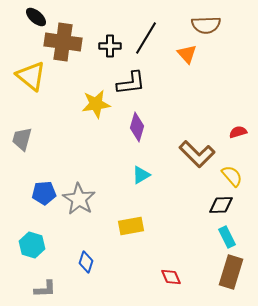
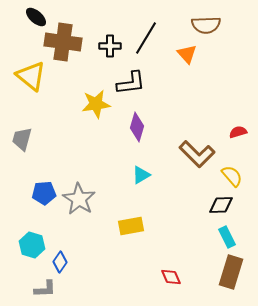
blue diamond: moved 26 px left; rotated 15 degrees clockwise
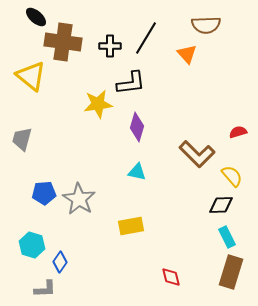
yellow star: moved 2 px right
cyan triangle: moved 4 px left, 3 px up; rotated 42 degrees clockwise
red diamond: rotated 10 degrees clockwise
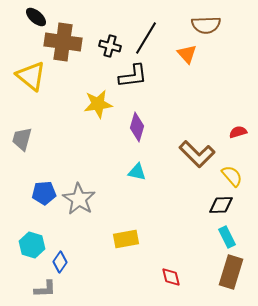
black cross: rotated 15 degrees clockwise
black L-shape: moved 2 px right, 7 px up
yellow rectangle: moved 5 px left, 13 px down
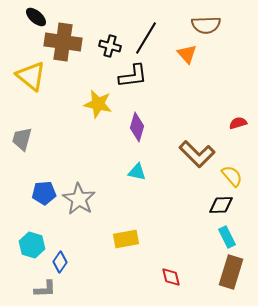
yellow star: rotated 20 degrees clockwise
red semicircle: moved 9 px up
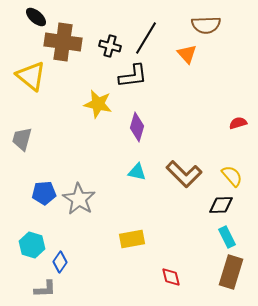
brown L-shape: moved 13 px left, 20 px down
yellow rectangle: moved 6 px right
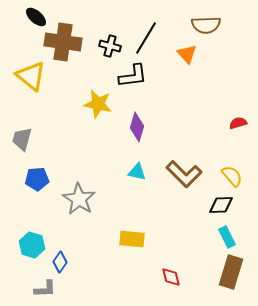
blue pentagon: moved 7 px left, 14 px up
yellow rectangle: rotated 15 degrees clockwise
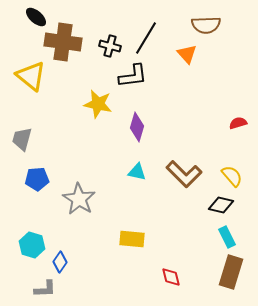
black diamond: rotated 15 degrees clockwise
